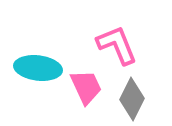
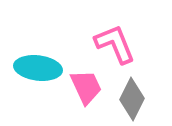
pink L-shape: moved 2 px left, 1 px up
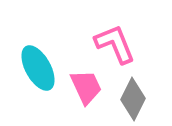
cyan ellipse: rotated 54 degrees clockwise
gray diamond: moved 1 px right
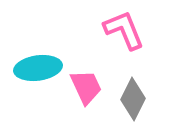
pink L-shape: moved 9 px right, 14 px up
cyan ellipse: rotated 69 degrees counterclockwise
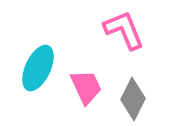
cyan ellipse: rotated 57 degrees counterclockwise
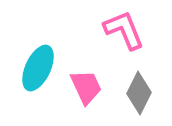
gray diamond: moved 6 px right, 6 px up
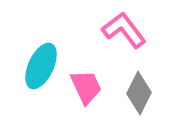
pink L-shape: rotated 15 degrees counterclockwise
cyan ellipse: moved 3 px right, 2 px up
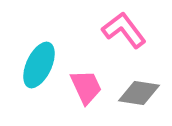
cyan ellipse: moved 2 px left, 1 px up
gray diamond: rotated 72 degrees clockwise
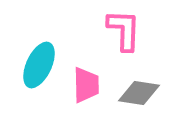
pink L-shape: rotated 39 degrees clockwise
pink trapezoid: moved 2 px up; rotated 24 degrees clockwise
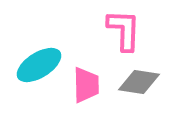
cyan ellipse: rotated 33 degrees clockwise
gray diamond: moved 11 px up
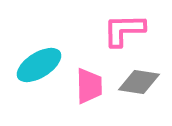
pink L-shape: rotated 93 degrees counterclockwise
pink trapezoid: moved 3 px right, 1 px down
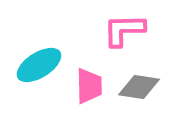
gray diamond: moved 5 px down
